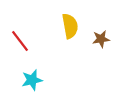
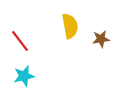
cyan star: moved 8 px left, 4 px up
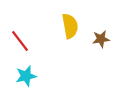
cyan star: moved 2 px right
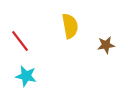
brown star: moved 5 px right, 6 px down
cyan star: rotated 25 degrees clockwise
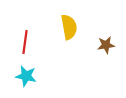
yellow semicircle: moved 1 px left, 1 px down
red line: moved 5 px right, 1 px down; rotated 45 degrees clockwise
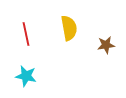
yellow semicircle: moved 1 px down
red line: moved 1 px right, 8 px up; rotated 20 degrees counterclockwise
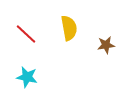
red line: rotated 35 degrees counterclockwise
cyan star: moved 1 px right, 1 px down
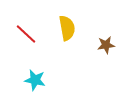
yellow semicircle: moved 2 px left
cyan star: moved 8 px right, 3 px down
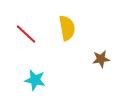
brown star: moved 5 px left, 14 px down
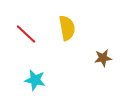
brown star: moved 2 px right, 1 px up
